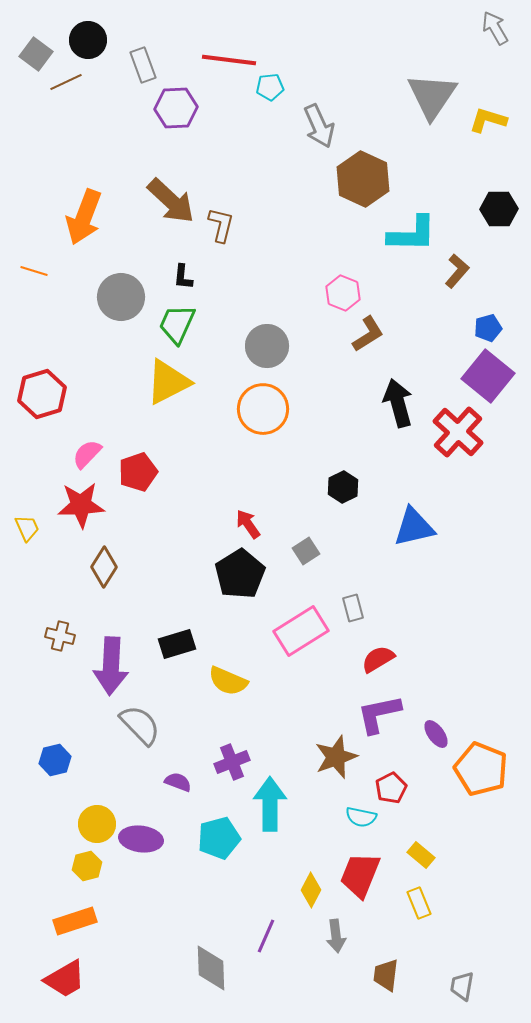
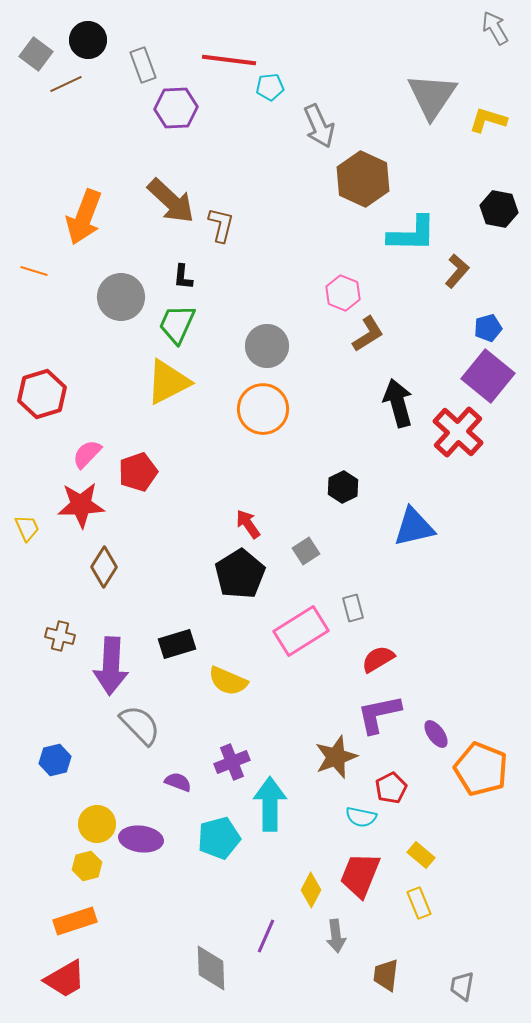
brown line at (66, 82): moved 2 px down
black hexagon at (499, 209): rotated 12 degrees clockwise
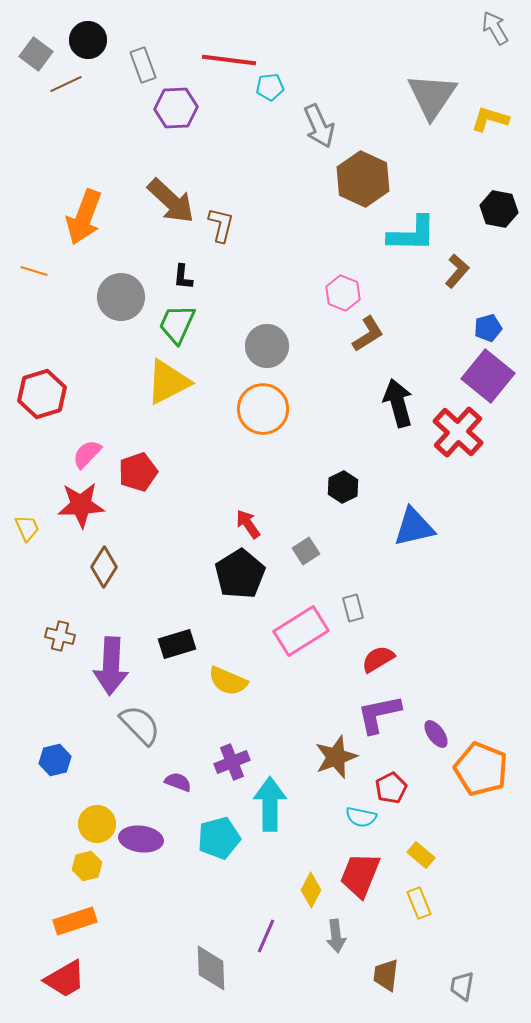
yellow L-shape at (488, 120): moved 2 px right, 1 px up
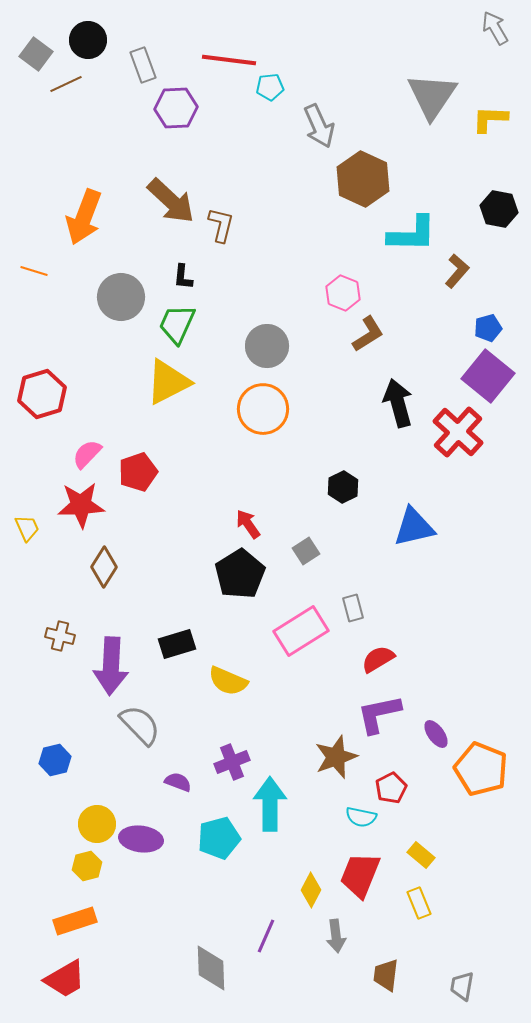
yellow L-shape at (490, 119): rotated 15 degrees counterclockwise
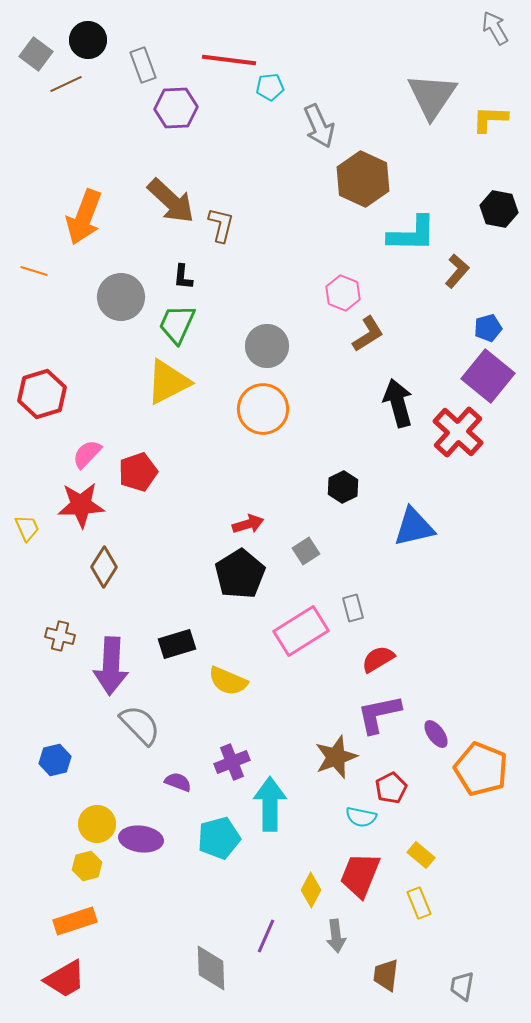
red arrow at (248, 524): rotated 108 degrees clockwise
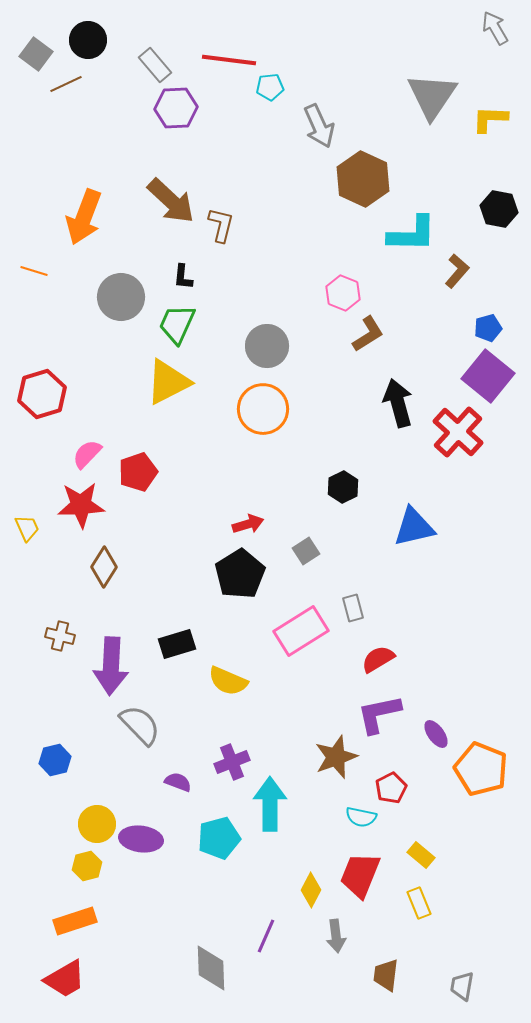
gray rectangle at (143, 65): moved 12 px right; rotated 20 degrees counterclockwise
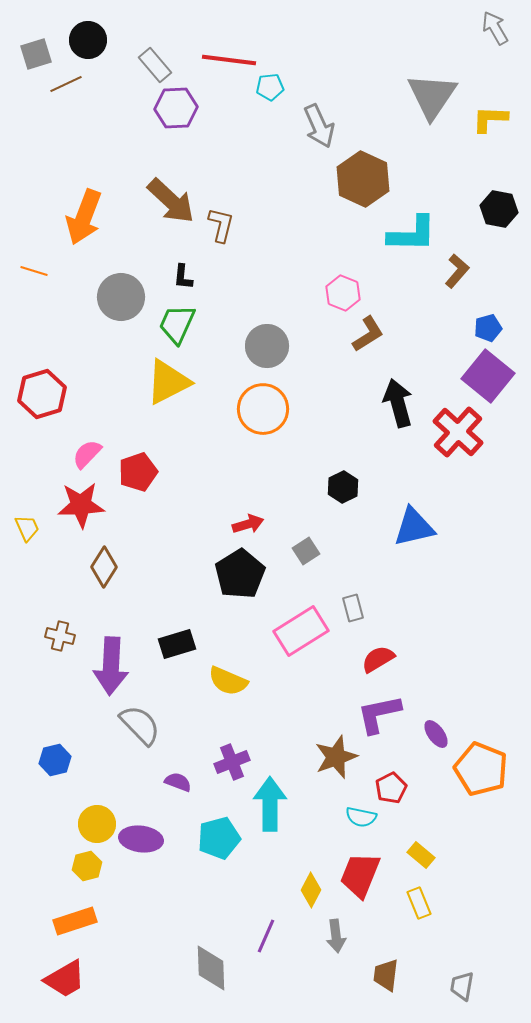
gray square at (36, 54): rotated 36 degrees clockwise
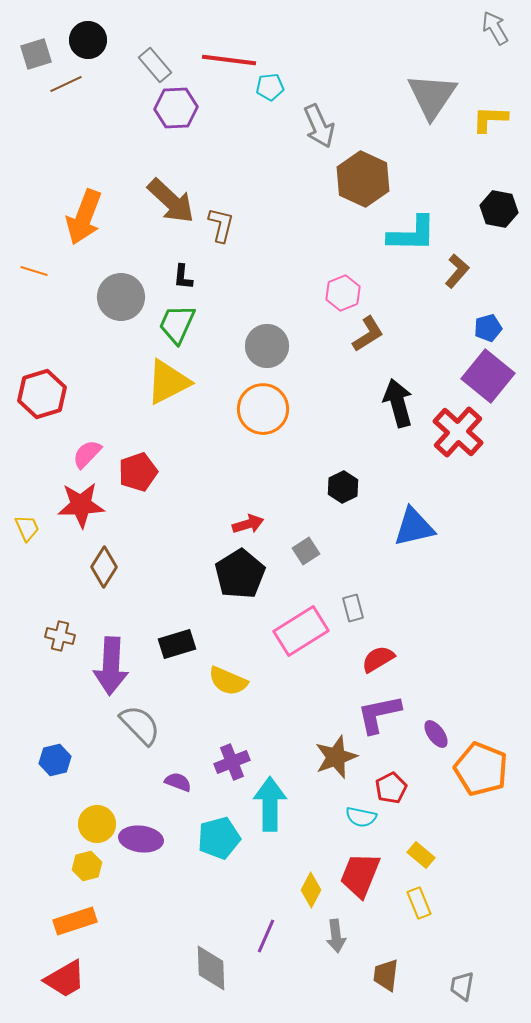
pink hexagon at (343, 293): rotated 16 degrees clockwise
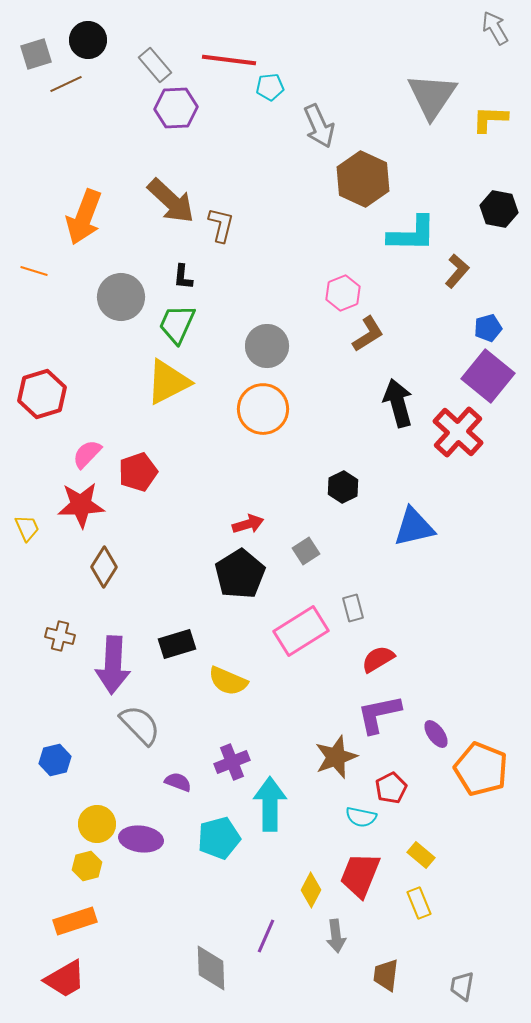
purple arrow at (111, 666): moved 2 px right, 1 px up
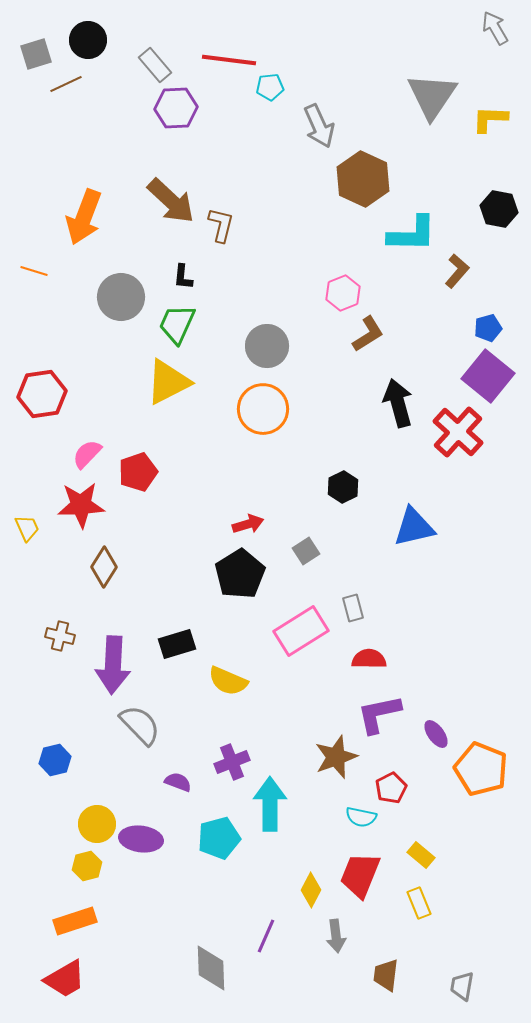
red hexagon at (42, 394): rotated 9 degrees clockwise
red semicircle at (378, 659): moved 9 px left; rotated 32 degrees clockwise
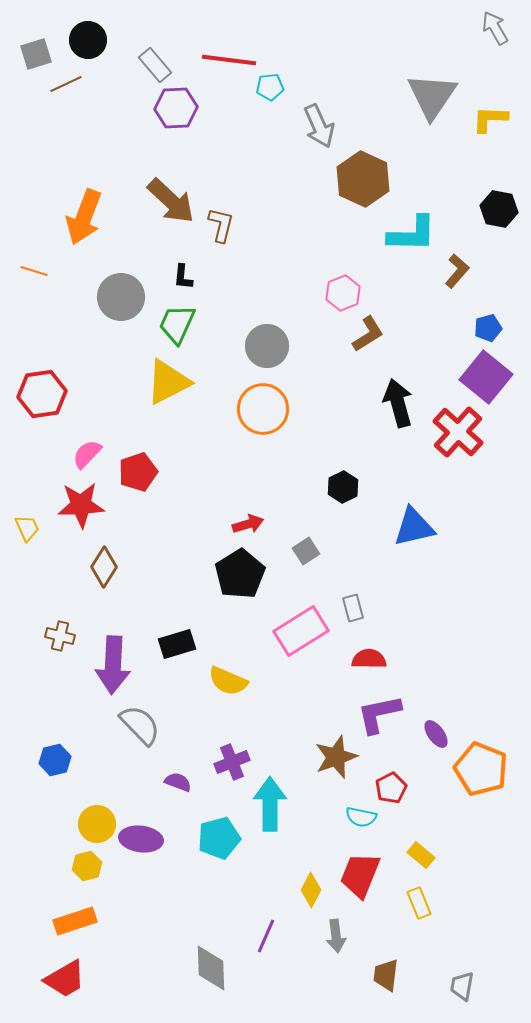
purple square at (488, 376): moved 2 px left, 1 px down
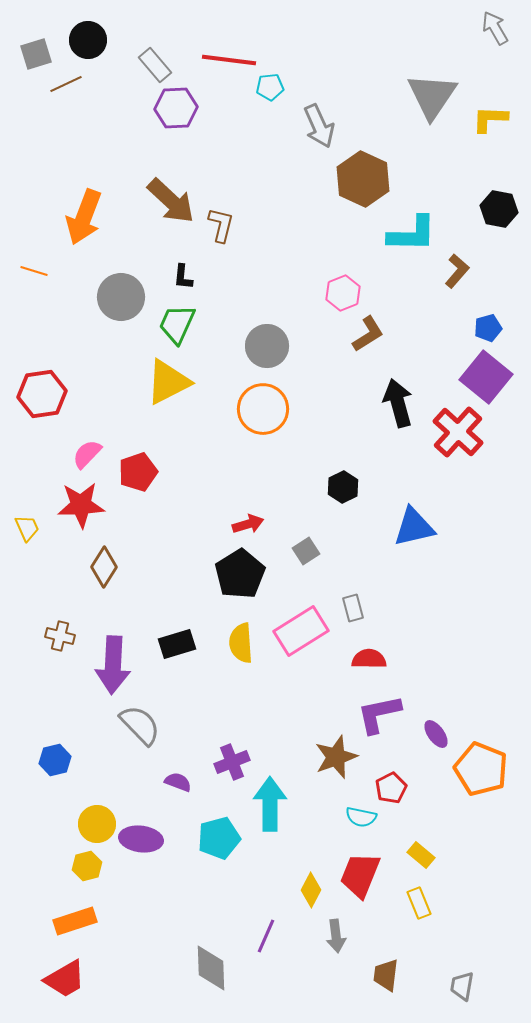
yellow semicircle at (228, 681): moved 13 px right, 38 px up; rotated 63 degrees clockwise
